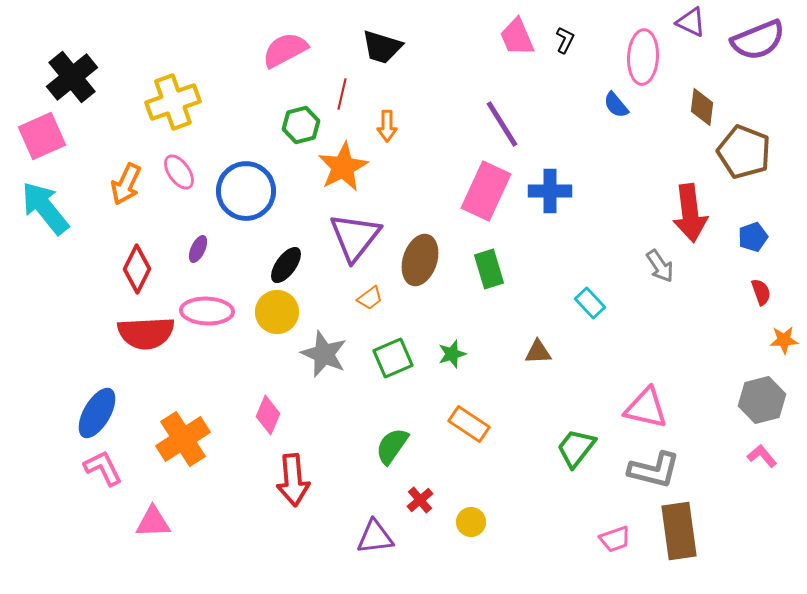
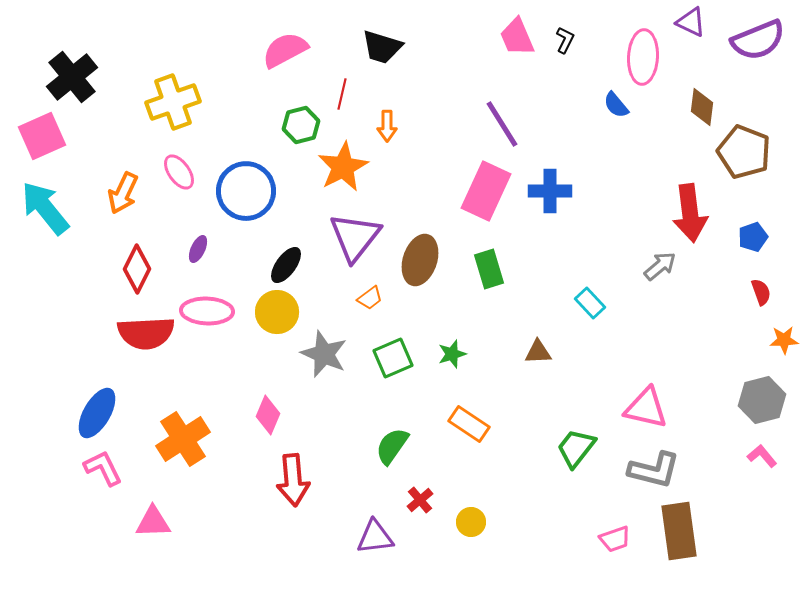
orange arrow at (126, 184): moved 3 px left, 9 px down
gray arrow at (660, 266): rotated 96 degrees counterclockwise
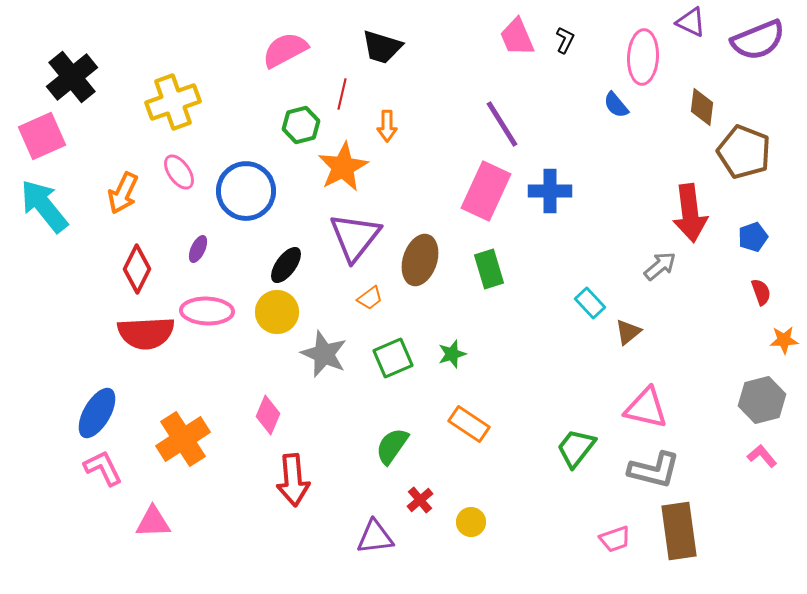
cyan arrow at (45, 208): moved 1 px left, 2 px up
brown triangle at (538, 352): moved 90 px right, 20 px up; rotated 36 degrees counterclockwise
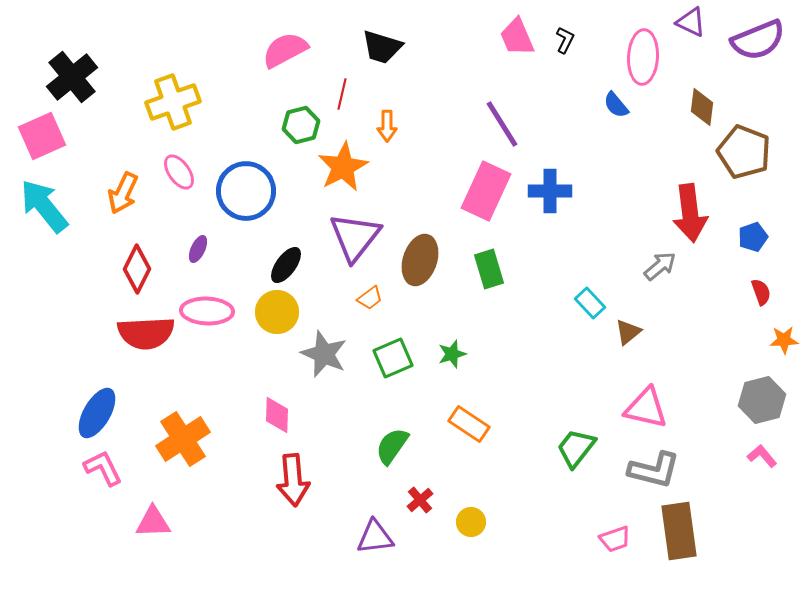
pink diamond at (268, 415): moved 9 px right; rotated 21 degrees counterclockwise
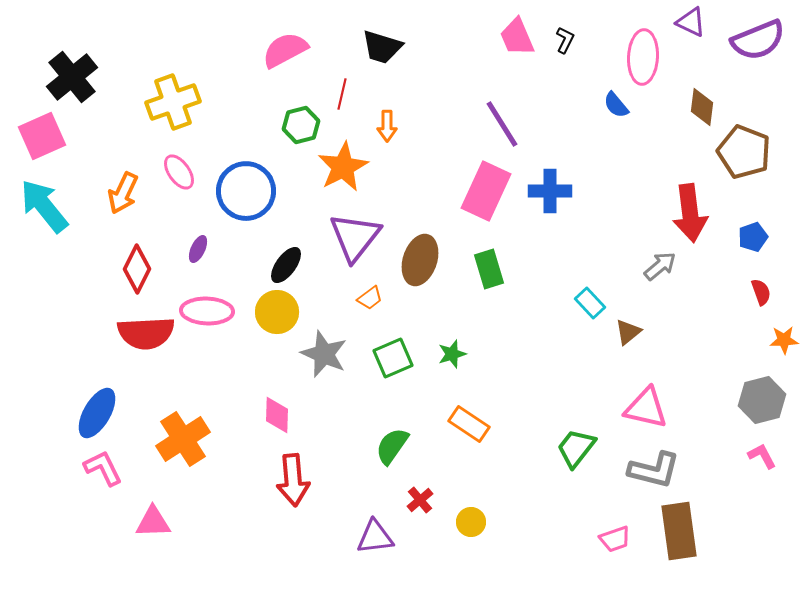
pink L-shape at (762, 456): rotated 12 degrees clockwise
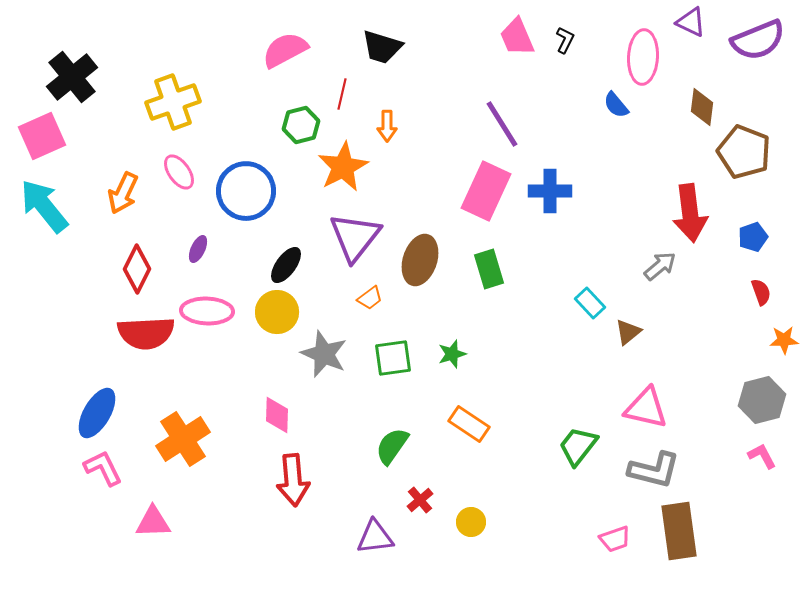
green square at (393, 358): rotated 15 degrees clockwise
green trapezoid at (576, 448): moved 2 px right, 2 px up
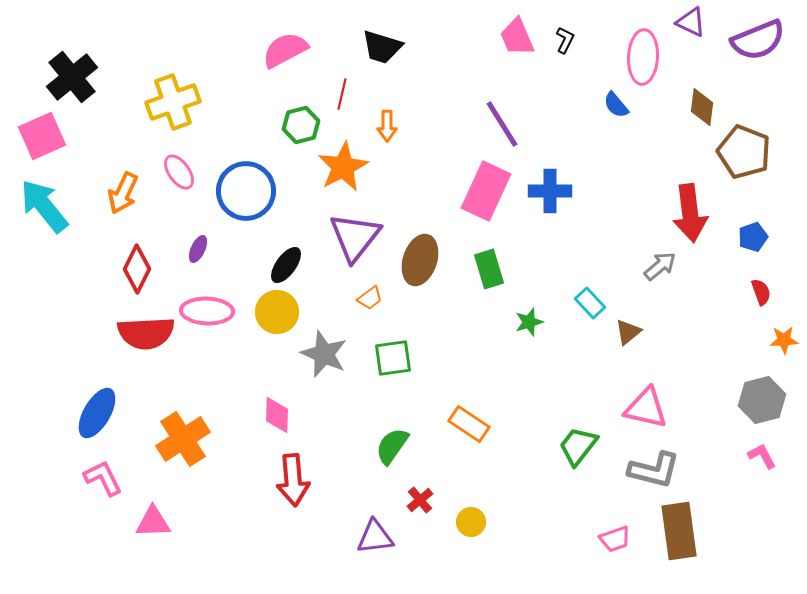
green star at (452, 354): moved 77 px right, 32 px up
pink L-shape at (103, 468): moved 10 px down
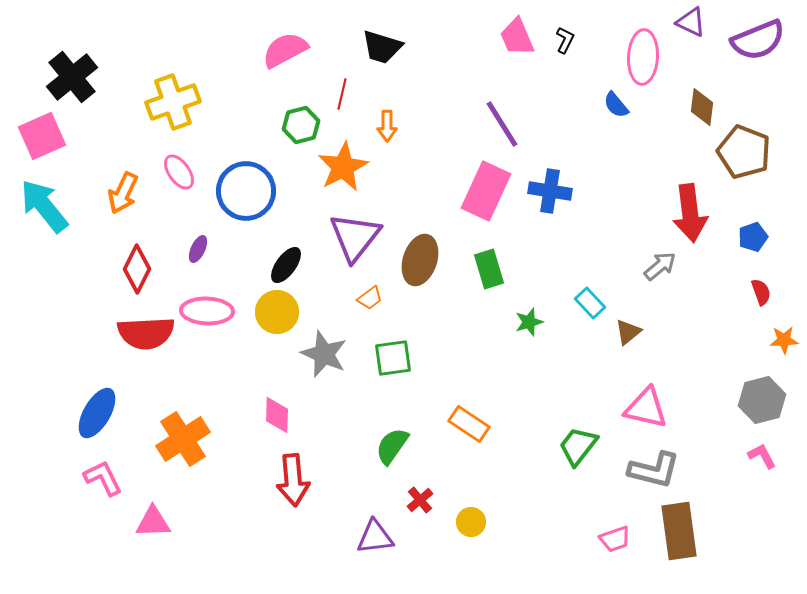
blue cross at (550, 191): rotated 9 degrees clockwise
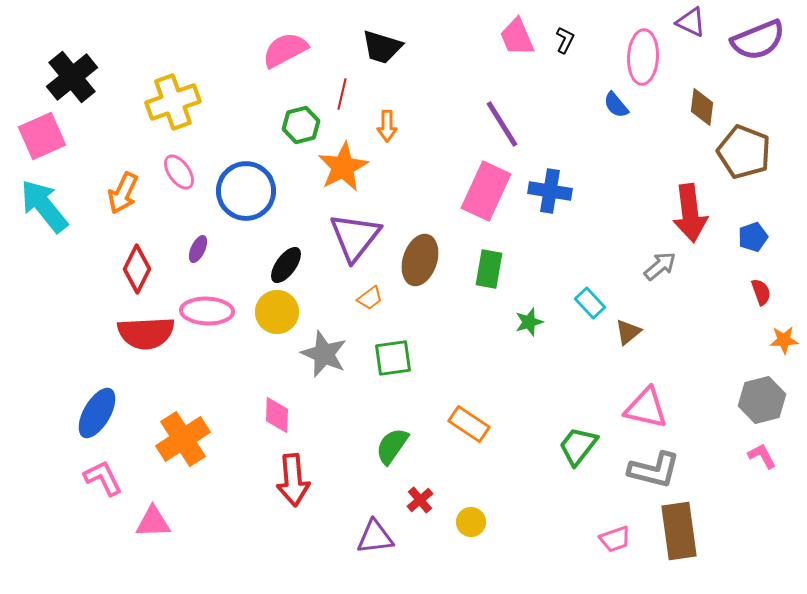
green rectangle at (489, 269): rotated 27 degrees clockwise
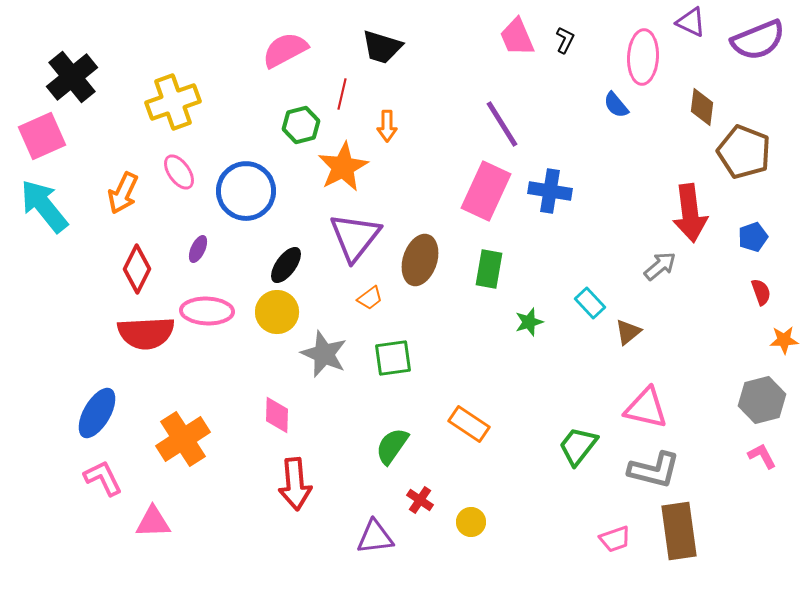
red arrow at (293, 480): moved 2 px right, 4 px down
red cross at (420, 500): rotated 16 degrees counterclockwise
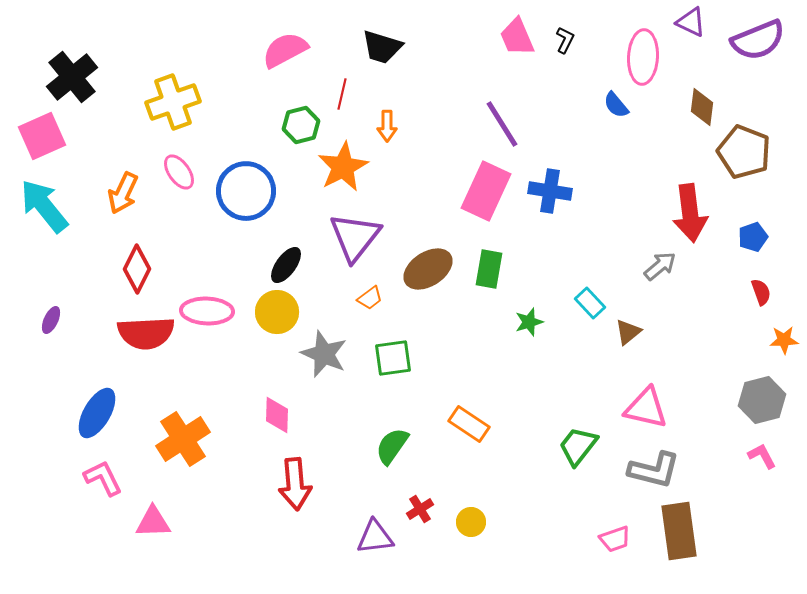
purple ellipse at (198, 249): moved 147 px left, 71 px down
brown ellipse at (420, 260): moved 8 px right, 9 px down; rotated 39 degrees clockwise
red cross at (420, 500): moved 9 px down; rotated 24 degrees clockwise
